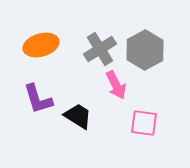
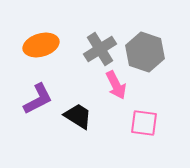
gray hexagon: moved 2 px down; rotated 12 degrees counterclockwise
purple L-shape: rotated 100 degrees counterclockwise
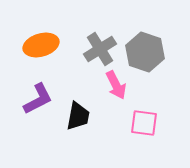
black trapezoid: rotated 68 degrees clockwise
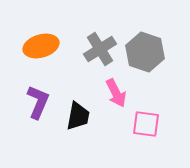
orange ellipse: moved 1 px down
pink arrow: moved 8 px down
purple L-shape: moved 3 px down; rotated 40 degrees counterclockwise
pink square: moved 2 px right, 1 px down
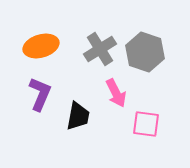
purple L-shape: moved 2 px right, 8 px up
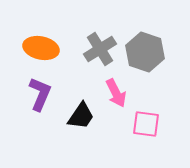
orange ellipse: moved 2 px down; rotated 28 degrees clockwise
black trapezoid: moved 3 px right; rotated 24 degrees clockwise
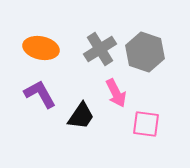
purple L-shape: rotated 52 degrees counterclockwise
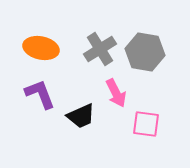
gray hexagon: rotated 9 degrees counterclockwise
purple L-shape: rotated 8 degrees clockwise
black trapezoid: rotated 32 degrees clockwise
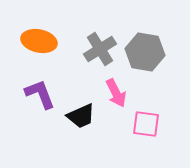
orange ellipse: moved 2 px left, 7 px up
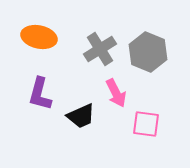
orange ellipse: moved 4 px up
gray hexagon: moved 3 px right; rotated 12 degrees clockwise
purple L-shape: rotated 144 degrees counterclockwise
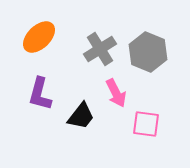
orange ellipse: rotated 56 degrees counterclockwise
black trapezoid: rotated 28 degrees counterclockwise
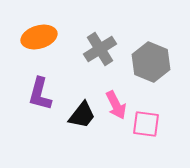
orange ellipse: rotated 28 degrees clockwise
gray hexagon: moved 3 px right, 10 px down
pink arrow: moved 12 px down
black trapezoid: moved 1 px right, 1 px up
